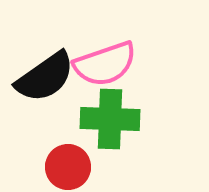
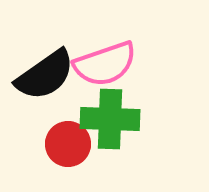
black semicircle: moved 2 px up
red circle: moved 23 px up
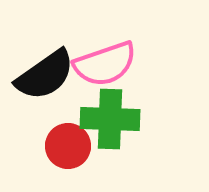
red circle: moved 2 px down
